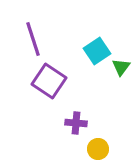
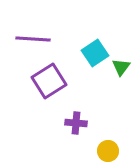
purple line: rotated 68 degrees counterclockwise
cyan square: moved 2 px left, 2 px down
purple square: rotated 24 degrees clockwise
yellow circle: moved 10 px right, 2 px down
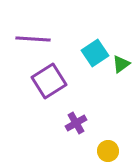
green triangle: moved 3 px up; rotated 18 degrees clockwise
purple cross: rotated 35 degrees counterclockwise
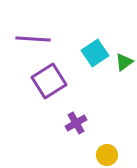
green triangle: moved 3 px right, 2 px up
yellow circle: moved 1 px left, 4 px down
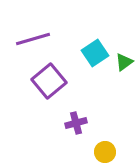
purple line: rotated 20 degrees counterclockwise
purple square: rotated 8 degrees counterclockwise
purple cross: rotated 15 degrees clockwise
yellow circle: moved 2 px left, 3 px up
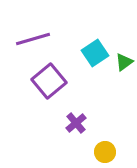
purple cross: rotated 25 degrees counterclockwise
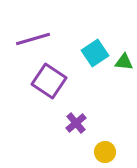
green triangle: rotated 42 degrees clockwise
purple square: rotated 16 degrees counterclockwise
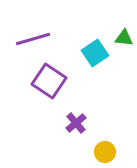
green triangle: moved 24 px up
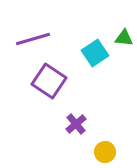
purple cross: moved 1 px down
